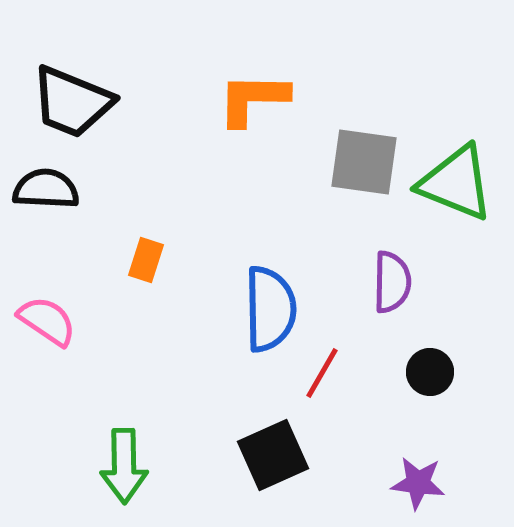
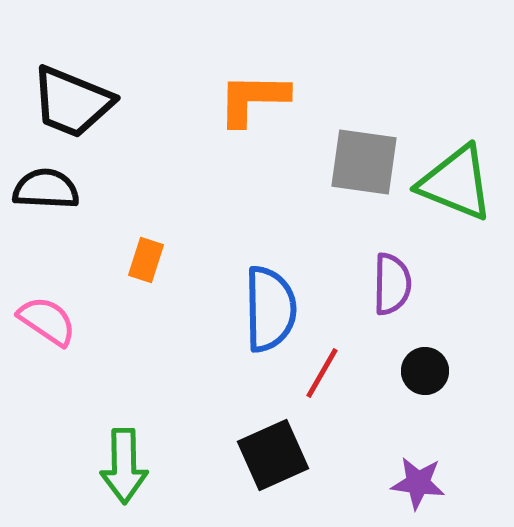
purple semicircle: moved 2 px down
black circle: moved 5 px left, 1 px up
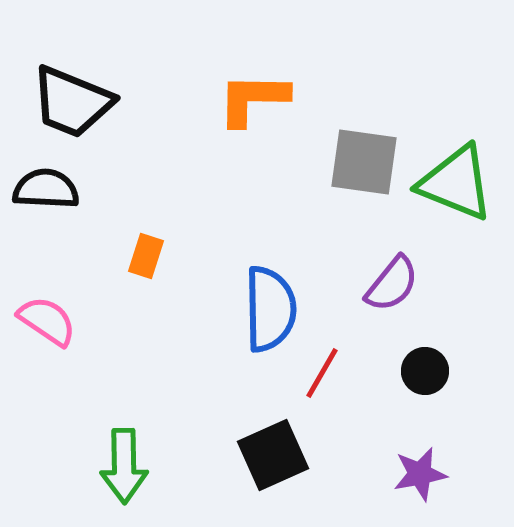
orange rectangle: moved 4 px up
purple semicircle: rotated 38 degrees clockwise
purple star: moved 2 px right, 9 px up; rotated 18 degrees counterclockwise
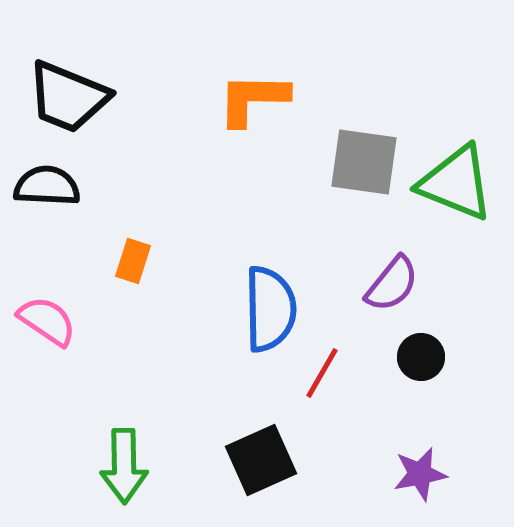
black trapezoid: moved 4 px left, 5 px up
black semicircle: moved 1 px right, 3 px up
orange rectangle: moved 13 px left, 5 px down
black circle: moved 4 px left, 14 px up
black square: moved 12 px left, 5 px down
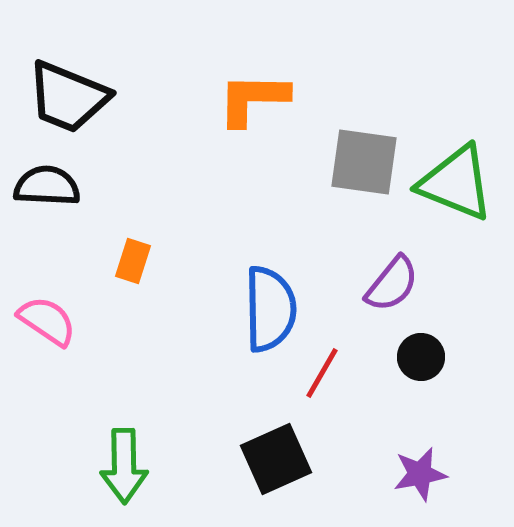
black square: moved 15 px right, 1 px up
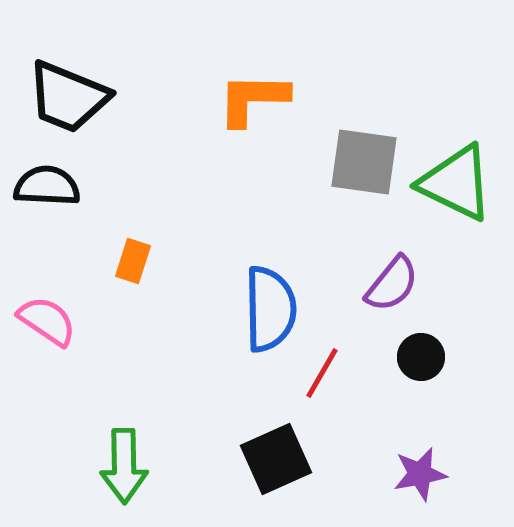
green triangle: rotated 4 degrees clockwise
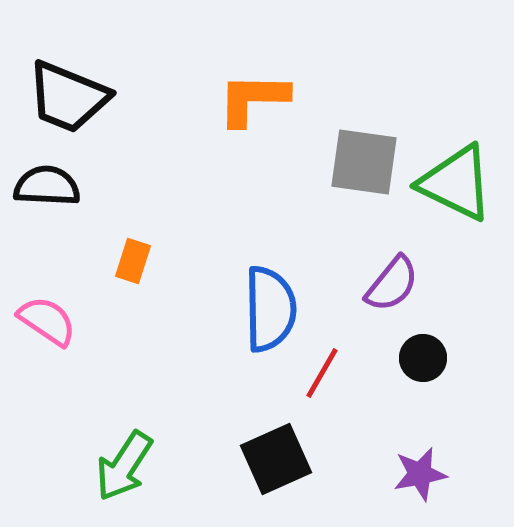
black circle: moved 2 px right, 1 px down
green arrow: rotated 34 degrees clockwise
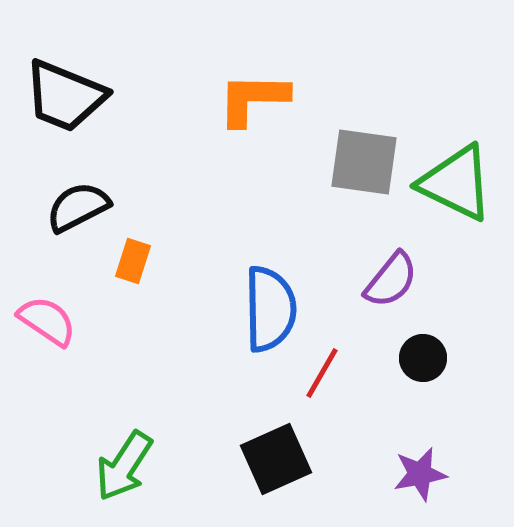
black trapezoid: moved 3 px left, 1 px up
black semicircle: moved 31 px right, 21 px down; rotated 30 degrees counterclockwise
purple semicircle: moved 1 px left, 4 px up
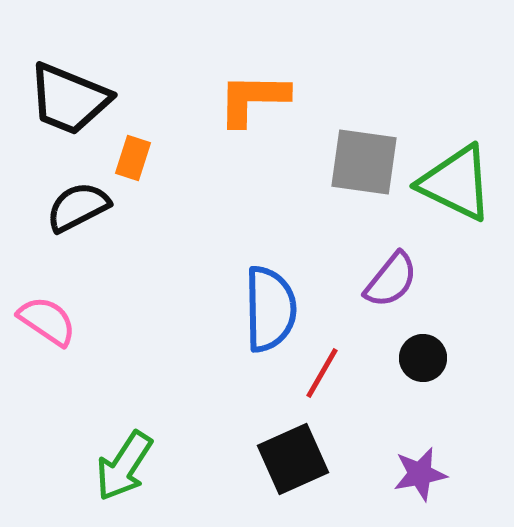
black trapezoid: moved 4 px right, 3 px down
orange rectangle: moved 103 px up
black square: moved 17 px right
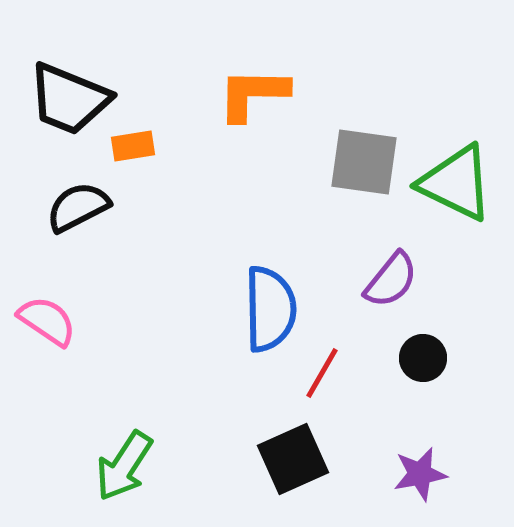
orange L-shape: moved 5 px up
orange rectangle: moved 12 px up; rotated 63 degrees clockwise
